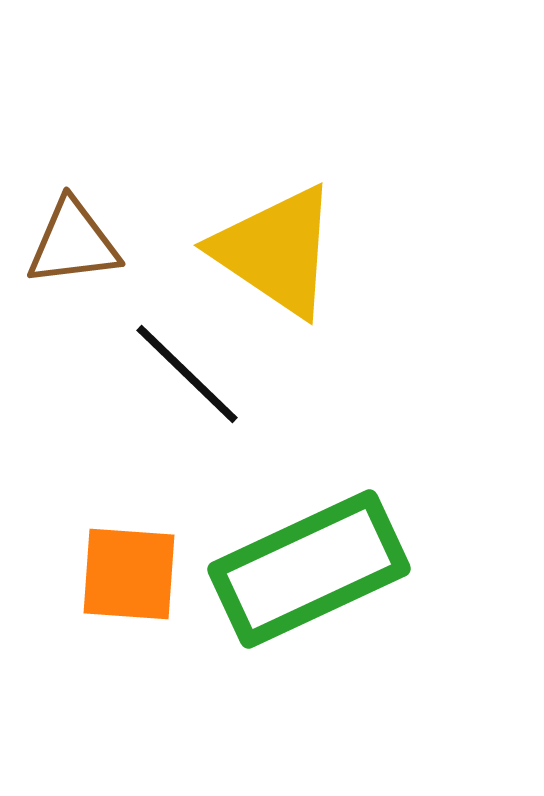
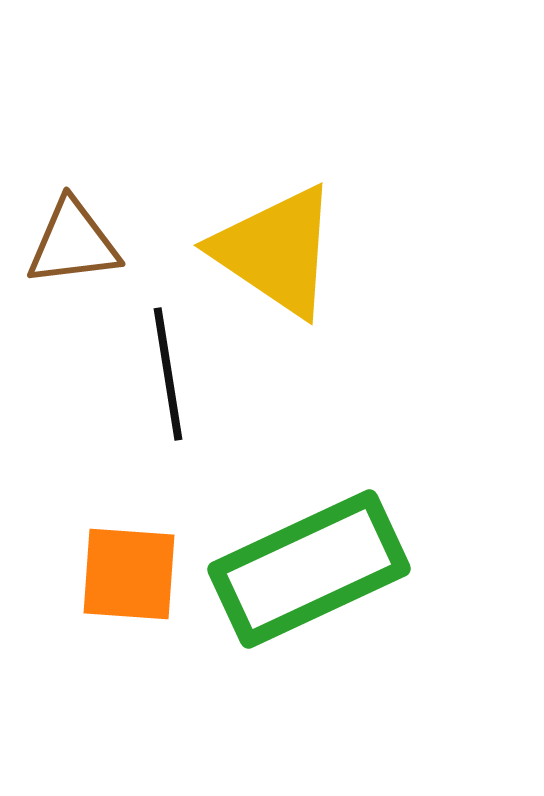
black line: moved 19 px left; rotated 37 degrees clockwise
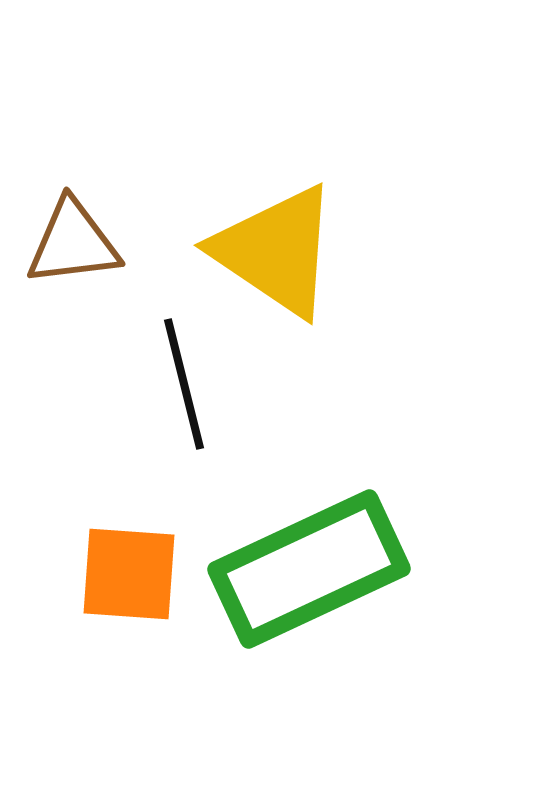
black line: moved 16 px right, 10 px down; rotated 5 degrees counterclockwise
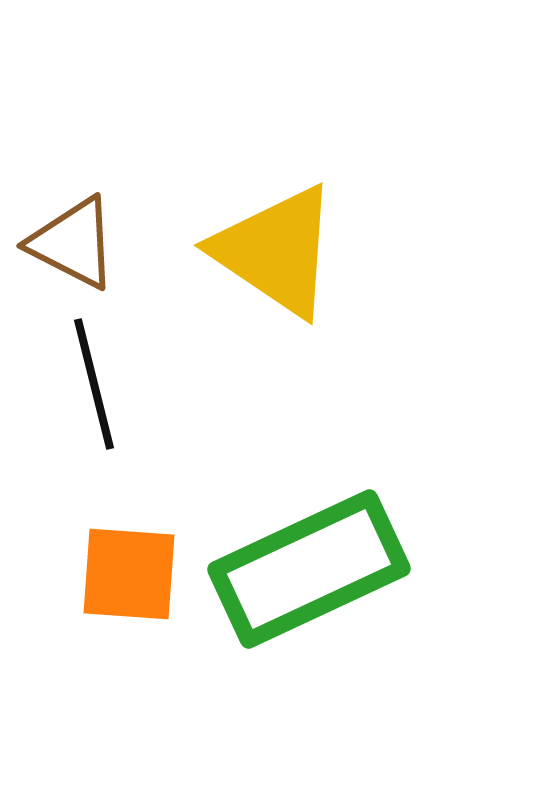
brown triangle: rotated 34 degrees clockwise
black line: moved 90 px left
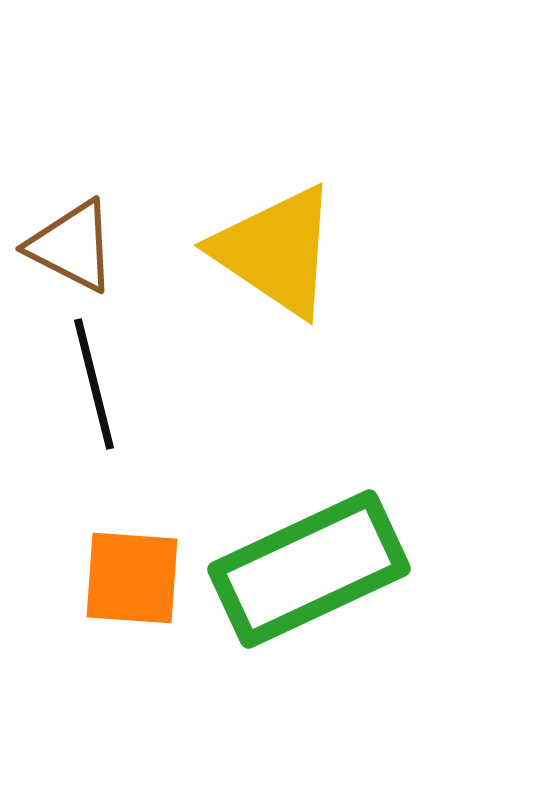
brown triangle: moved 1 px left, 3 px down
orange square: moved 3 px right, 4 px down
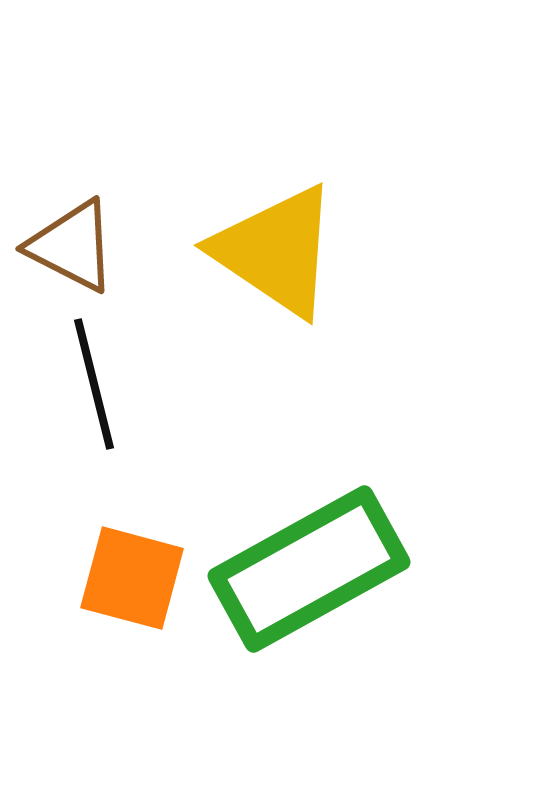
green rectangle: rotated 4 degrees counterclockwise
orange square: rotated 11 degrees clockwise
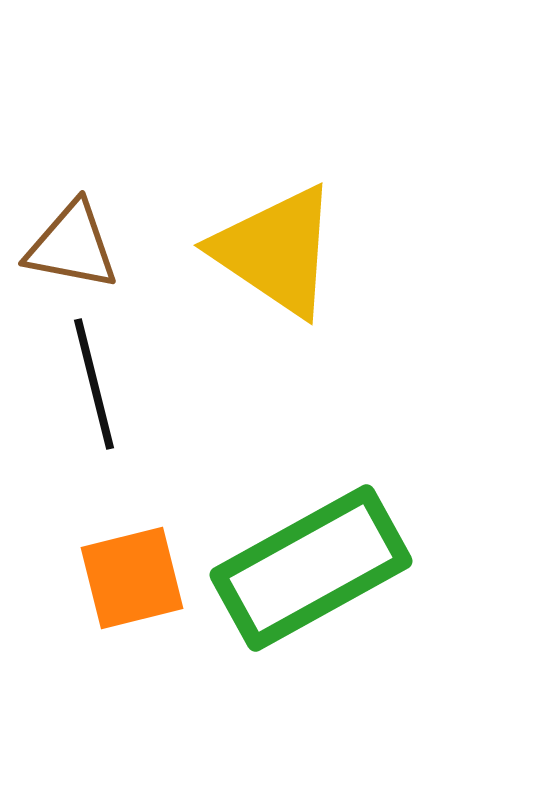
brown triangle: rotated 16 degrees counterclockwise
green rectangle: moved 2 px right, 1 px up
orange square: rotated 29 degrees counterclockwise
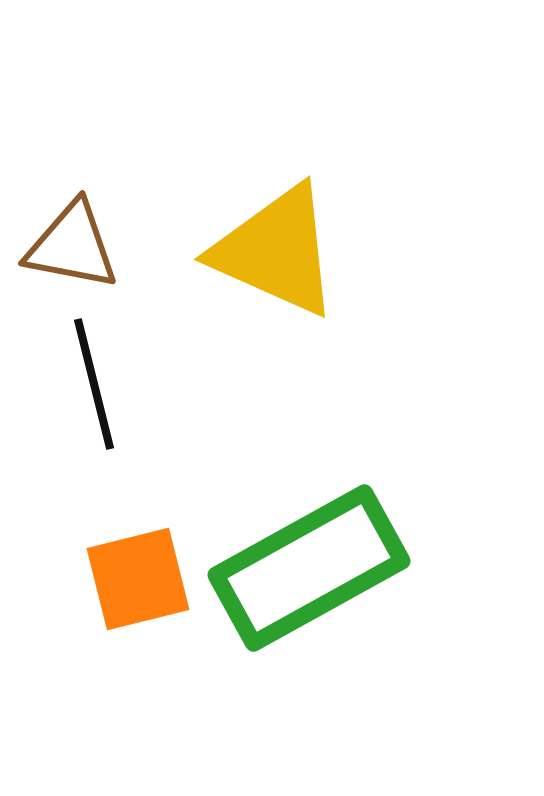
yellow triangle: rotated 10 degrees counterclockwise
green rectangle: moved 2 px left
orange square: moved 6 px right, 1 px down
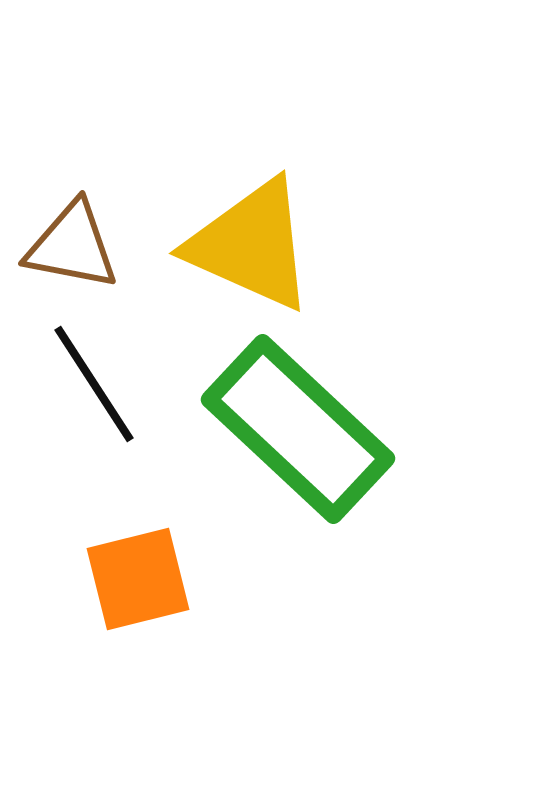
yellow triangle: moved 25 px left, 6 px up
black line: rotated 19 degrees counterclockwise
green rectangle: moved 11 px left, 139 px up; rotated 72 degrees clockwise
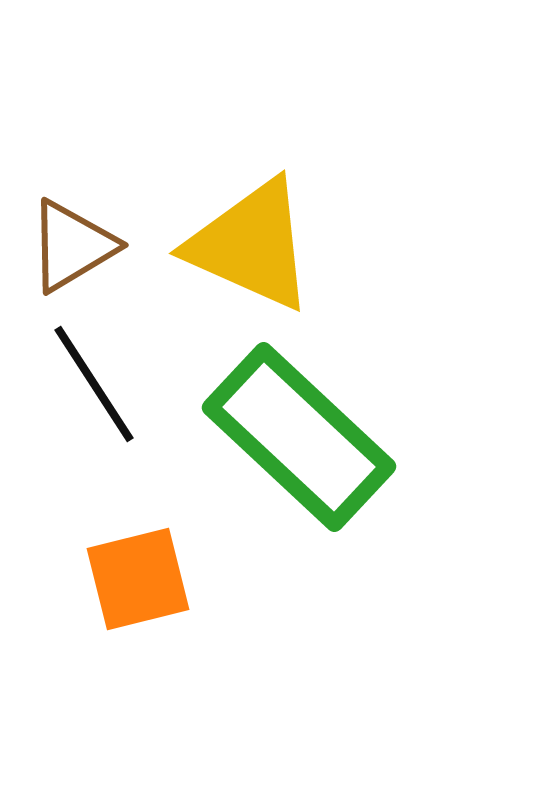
brown triangle: rotated 42 degrees counterclockwise
green rectangle: moved 1 px right, 8 px down
